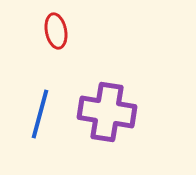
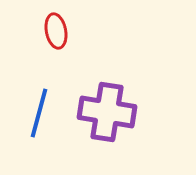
blue line: moved 1 px left, 1 px up
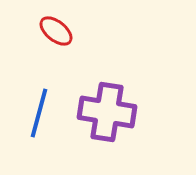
red ellipse: rotated 40 degrees counterclockwise
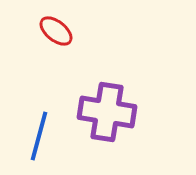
blue line: moved 23 px down
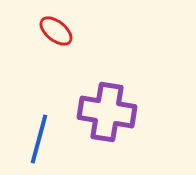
blue line: moved 3 px down
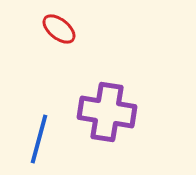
red ellipse: moved 3 px right, 2 px up
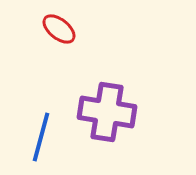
blue line: moved 2 px right, 2 px up
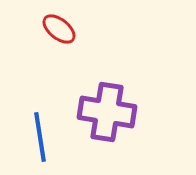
blue line: moved 1 px left; rotated 24 degrees counterclockwise
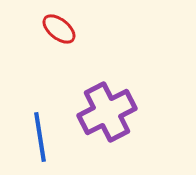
purple cross: rotated 36 degrees counterclockwise
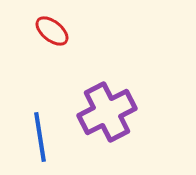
red ellipse: moved 7 px left, 2 px down
